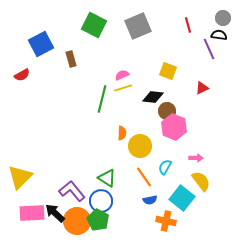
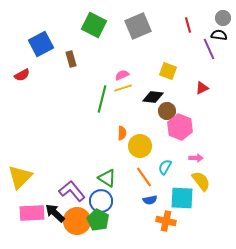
pink hexagon: moved 6 px right
cyan square: rotated 35 degrees counterclockwise
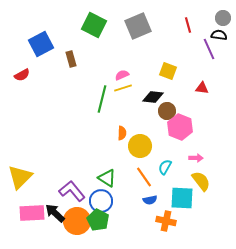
red triangle: rotated 32 degrees clockwise
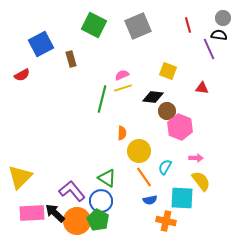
yellow circle: moved 1 px left, 5 px down
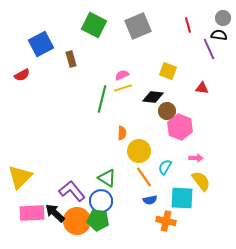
green pentagon: rotated 20 degrees counterclockwise
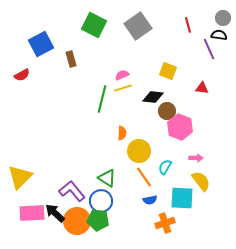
gray square: rotated 12 degrees counterclockwise
orange cross: moved 1 px left, 2 px down; rotated 30 degrees counterclockwise
